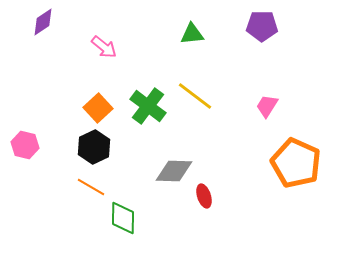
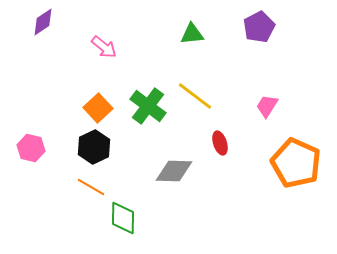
purple pentagon: moved 3 px left, 1 px down; rotated 28 degrees counterclockwise
pink hexagon: moved 6 px right, 3 px down
red ellipse: moved 16 px right, 53 px up
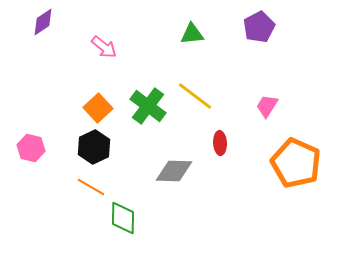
red ellipse: rotated 15 degrees clockwise
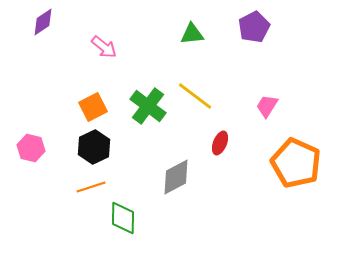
purple pentagon: moved 5 px left
orange square: moved 5 px left, 1 px up; rotated 16 degrees clockwise
red ellipse: rotated 25 degrees clockwise
gray diamond: moved 2 px right, 6 px down; rotated 30 degrees counterclockwise
orange line: rotated 48 degrees counterclockwise
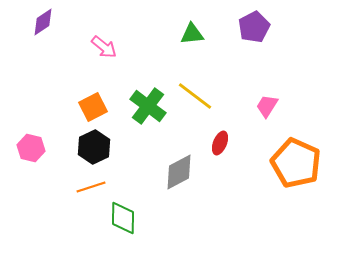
gray diamond: moved 3 px right, 5 px up
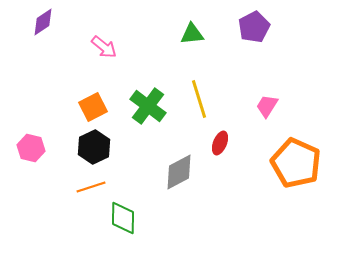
yellow line: moved 4 px right, 3 px down; rotated 36 degrees clockwise
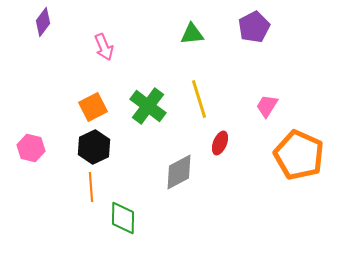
purple diamond: rotated 20 degrees counterclockwise
pink arrow: rotated 28 degrees clockwise
orange pentagon: moved 3 px right, 8 px up
orange line: rotated 76 degrees counterclockwise
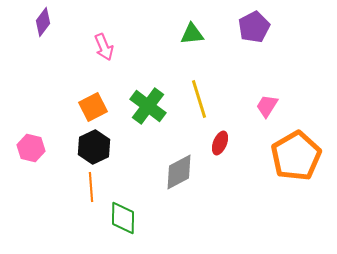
orange pentagon: moved 3 px left, 1 px down; rotated 18 degrees clockwise
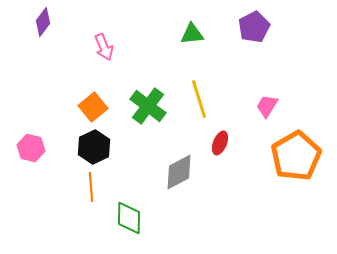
orange square: rotated 12 degrees counterclockwise
green diamond: moved 6 px right
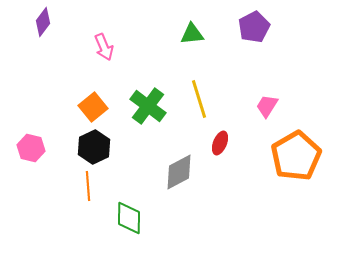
orange line: moved 3 px left, 1 px up
